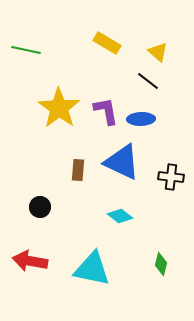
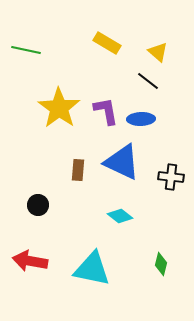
black circle: moved 2 px left, 2 px up
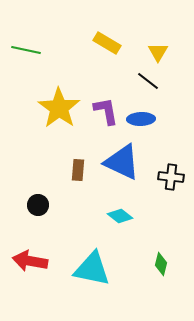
yellow triangle: rotated 20 degrees clockwise
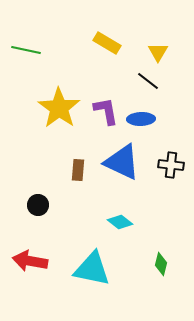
black cross: moved 12 px up
cyan diamond: moved 6 px down
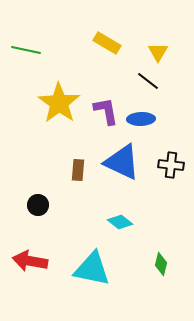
yellow star: moved 5 px up
